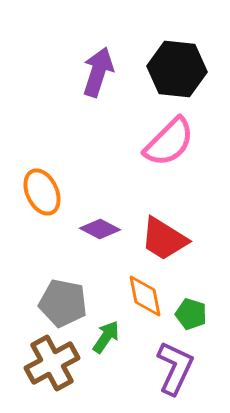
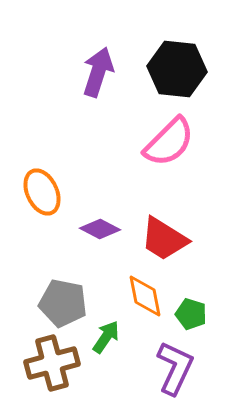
brown cross: rotated 14 degrees clockwise
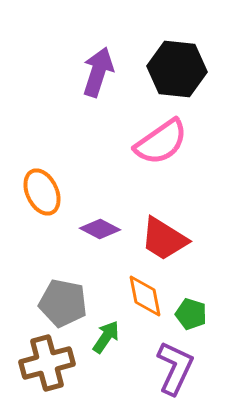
pink semicircle: moved 8 px left; rotated 10 degrees clockwise
brown cross: moved 5 px left
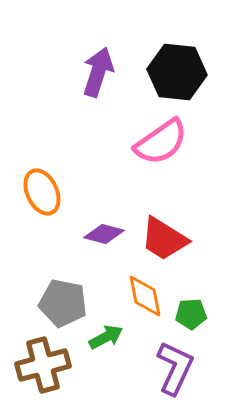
black hexagon: moved 3 px down
purple diamond: moved 4 px right, 5 px down; rotated 12 degrees counterclockwise
green pentagon: rotated 20 degrees counterclockwise
green arrow: rotated 28 degrees clockwise
brown cross: moved 4 px left, 2 px down
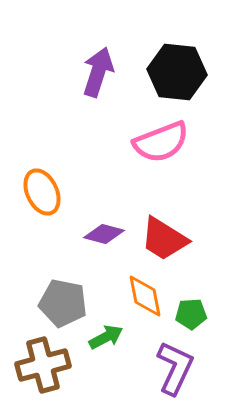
pink semicircle: rotated 14 degrees clockwise
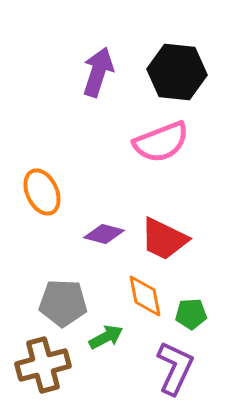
red trapezoid: rotated 6 degrees counterclockwise
gray pentagon: rotated 9 degrees counterclockwise
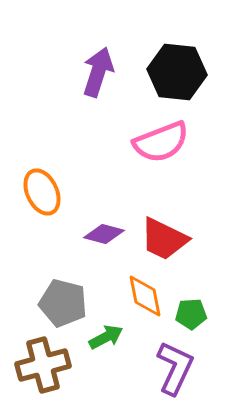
gray pentagon: rotated 12 degrees clockwise
